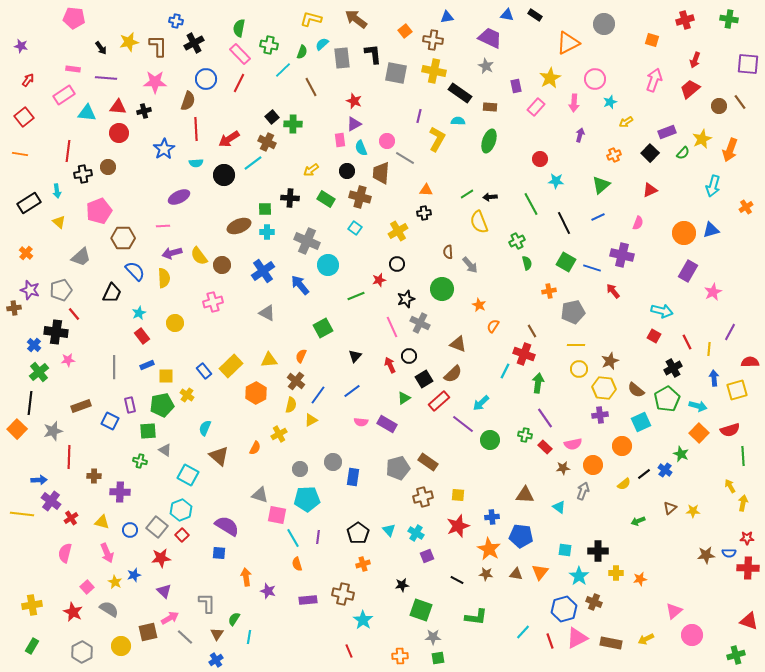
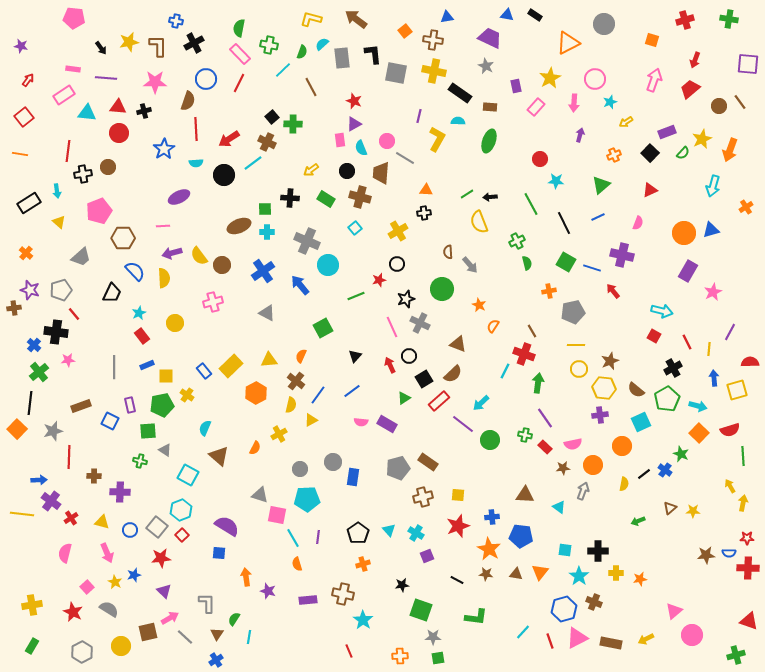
cyan square at (355, 228): rotated 16 degrees clockwise
yellow semicircle at (624, 484): rotated 40 degrees counterclockwise
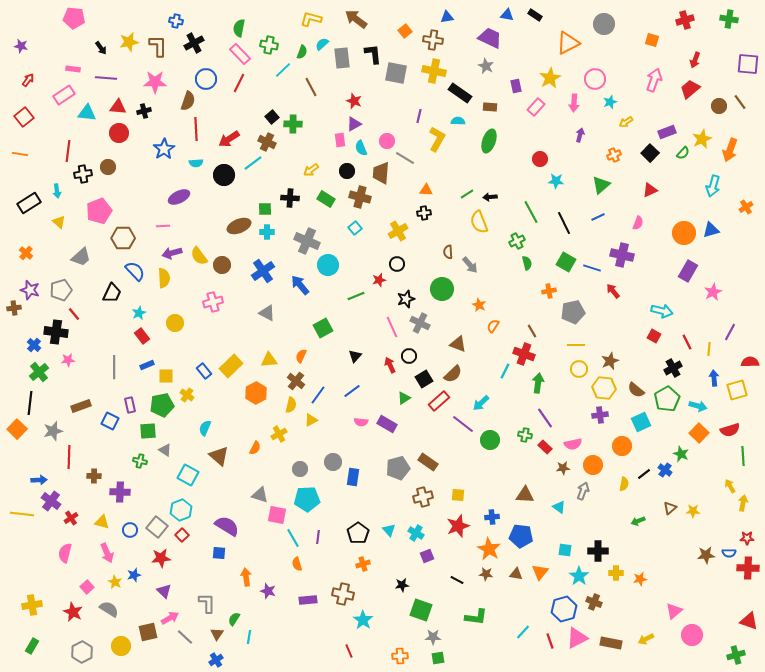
green line at (531, 204): moved 8 px down
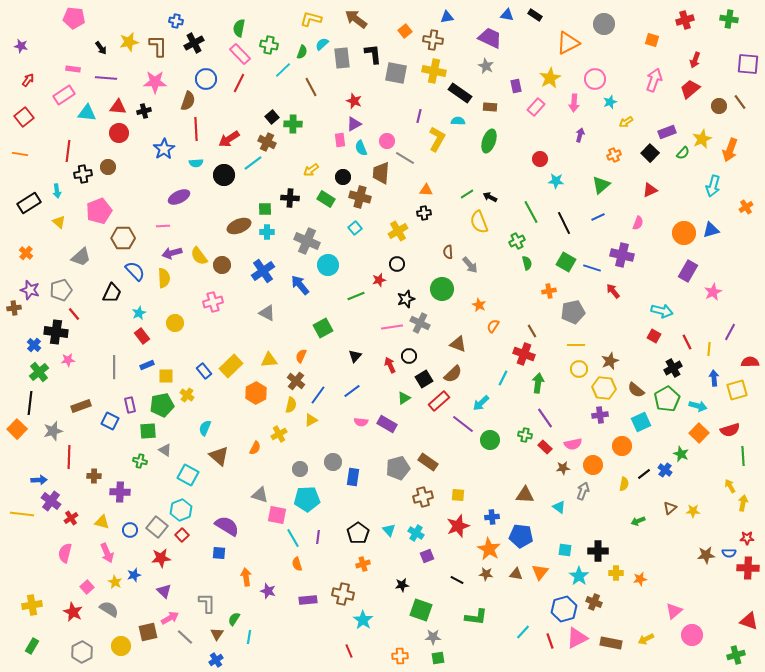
black circle at (347, 171): moved 4 px left, 6 px down
black arrow at (490, 197): rotated 32 degrees clockwise
pink line at (392, 327): rotated 75 degrees counterclockwise
cyan line at (505, 371): moved 2 px left, 7 px down
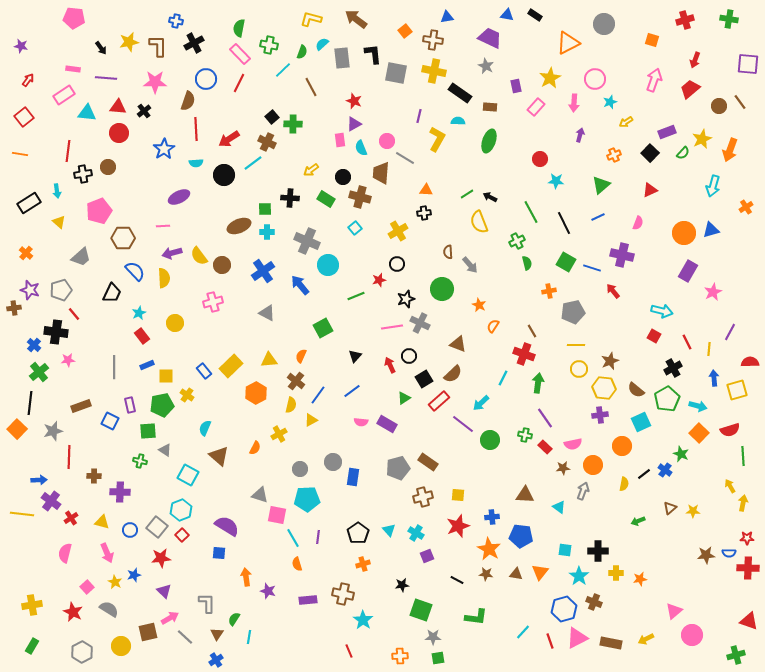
black cross at (144, 111): rotated 24 degrees counterclockwise
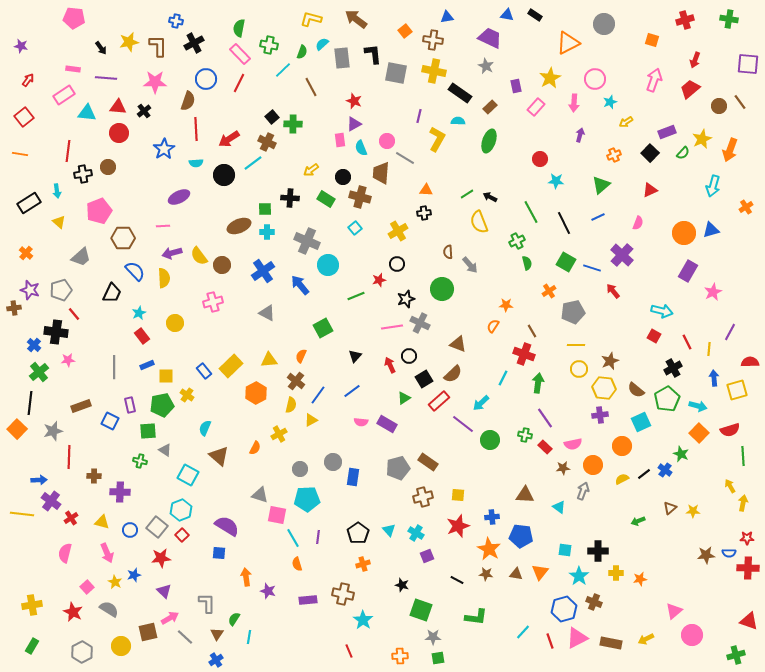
brown rectangle at (490, 107): rotated 48 degrees counterclockwise
purple cross at (622, 255): rotated 30 degrees clockwise
orange cross at (549, 291): rotated 24 degrees counterclockwise
orange star at (479, 305): moved 27 px right; rotated 24 degrees counterclockwise
yellow semicircle at (624, 484): moved 2 px left, 5 px up; rotated 128 degrees counterclockwise
black star at (402, 585): rotated 24 degrees clockwise
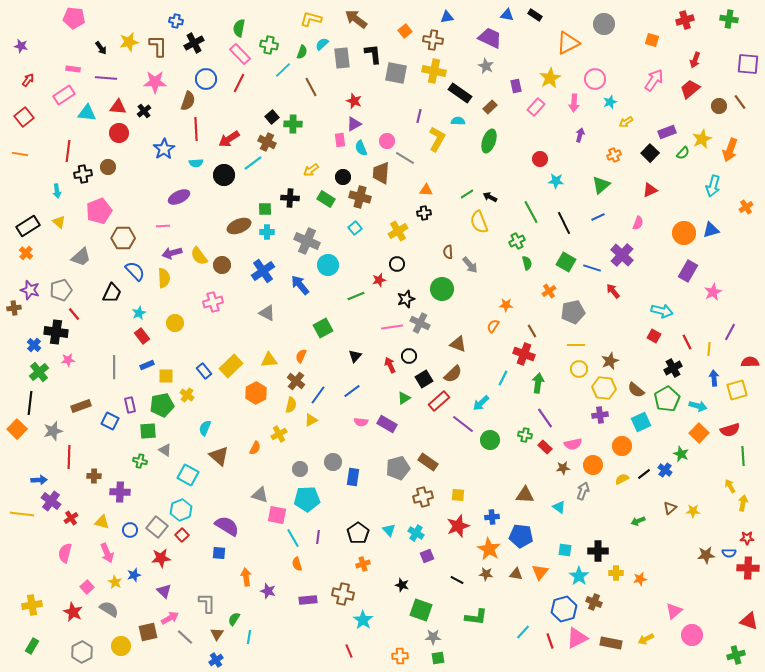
pink arrow at (654, 80): rotated 15 degrees clockwise
black rectangle at (29, 203): moved 1 px left, 23 px down
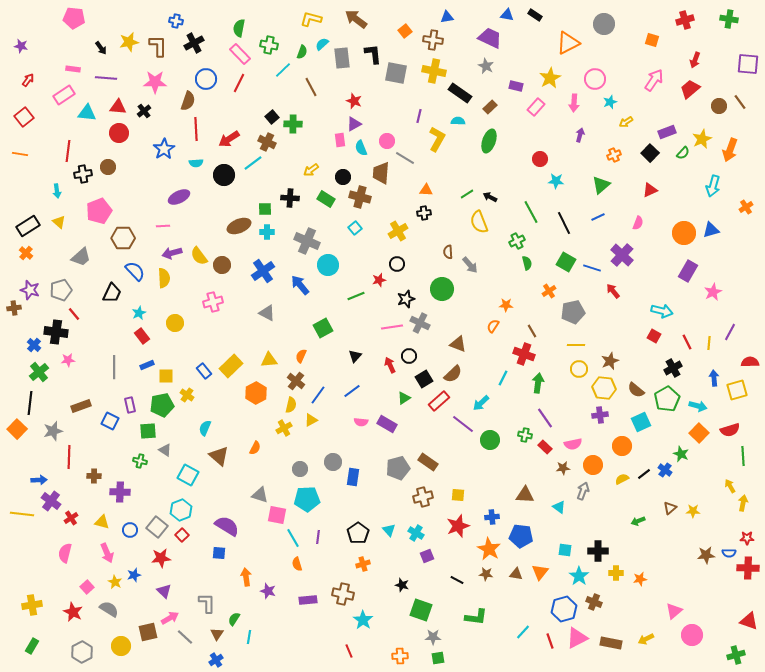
purple rectangle at (516, 86): rotated 64 degrees counterclockwise
yellow line at (709, 349): moved 6 px up
yellow cross at (279, 434): moved 5 px right, 6 px up
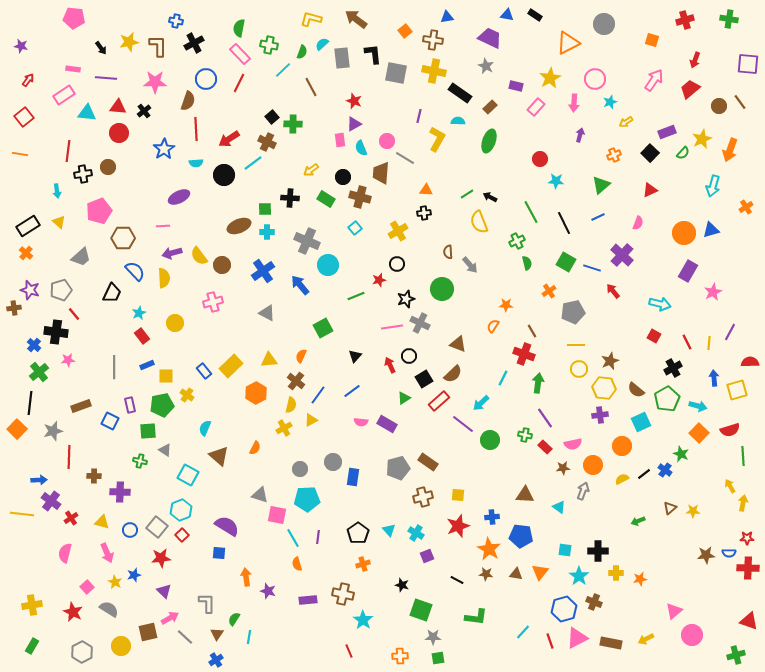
cyan arrow at (662, 311): moved 2 px left, 7 px up
